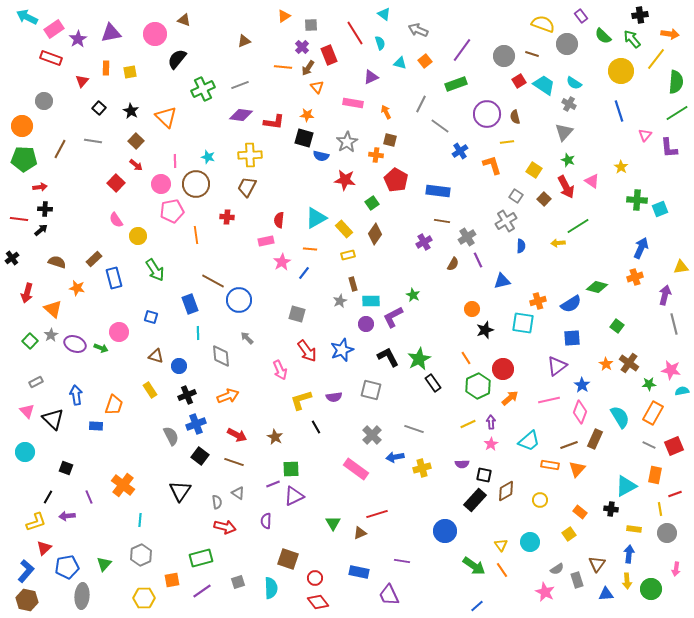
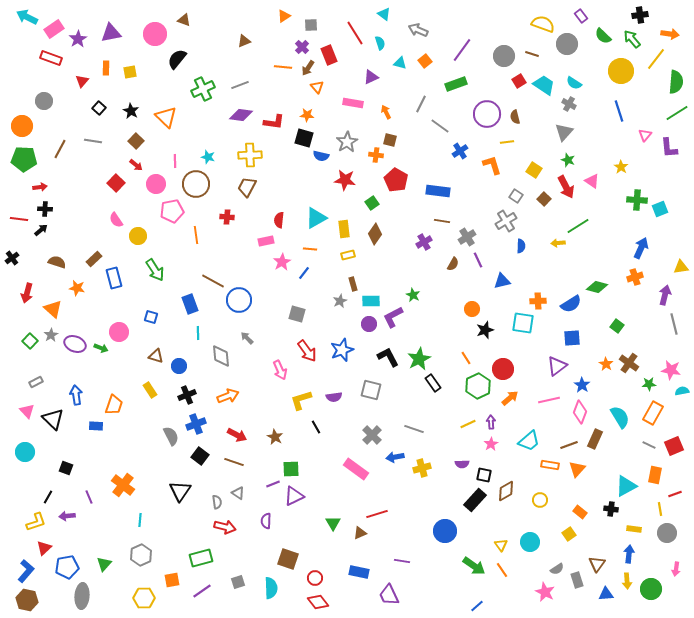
pink circle at (161, 184): moved 5 px left
yellow rectangle at (344, 229): rotated 36 degrees clockwise
orange cross at (538, 301): rotated 14 degrees clockwise
purple circle at (366, 324): moved 3 px right
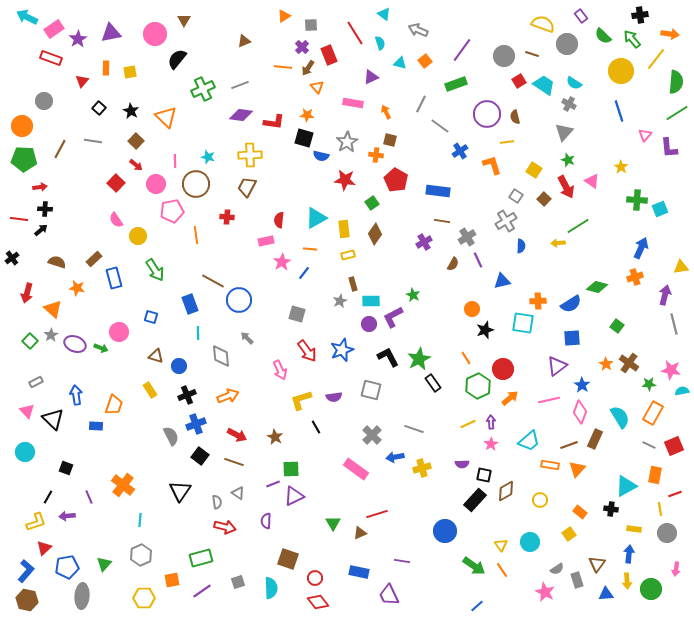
brown triangle at (184, 20): rotated 40 degrees clockwise
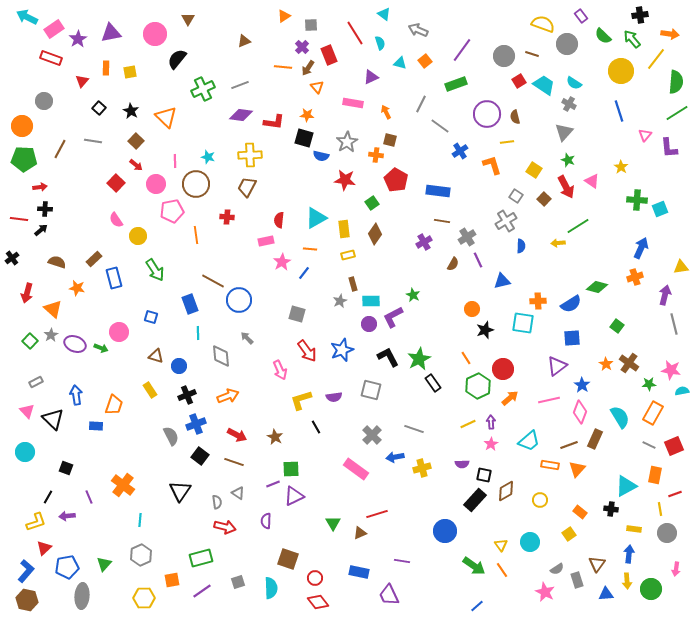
brown triangle at (184, 20): moved 4 px right, 1 px up
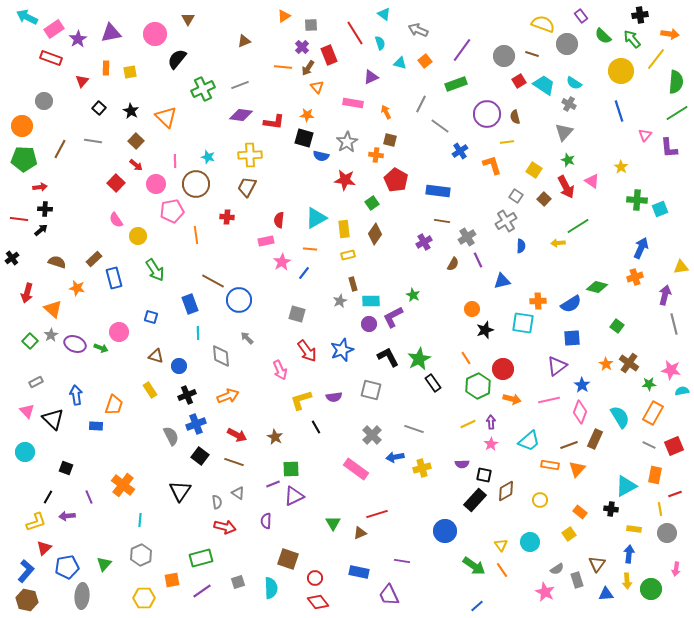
orange arrow at (510, 398): moved 2 px right, 1 px down; rotated 54 degrees clockwise
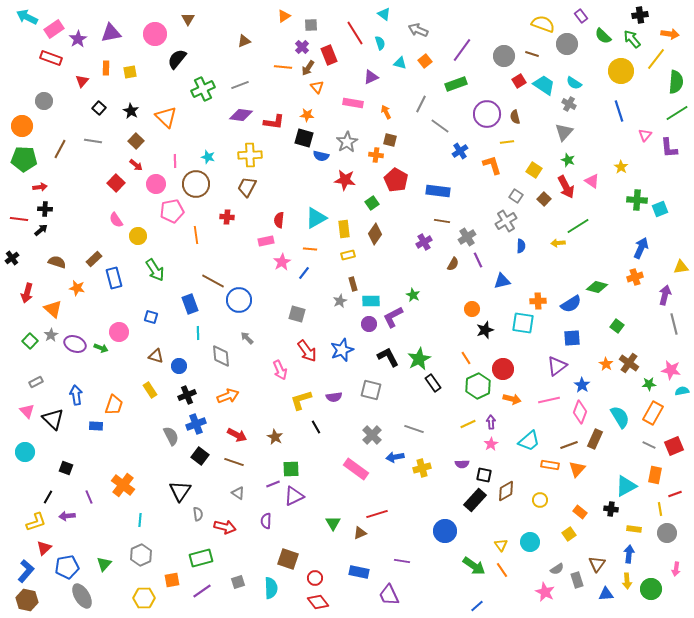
gray semicircle at (217, 502): moved 19 px left, 12 px down
gray ellipse at (82, 596): rotated 35 degrees counterclockwise
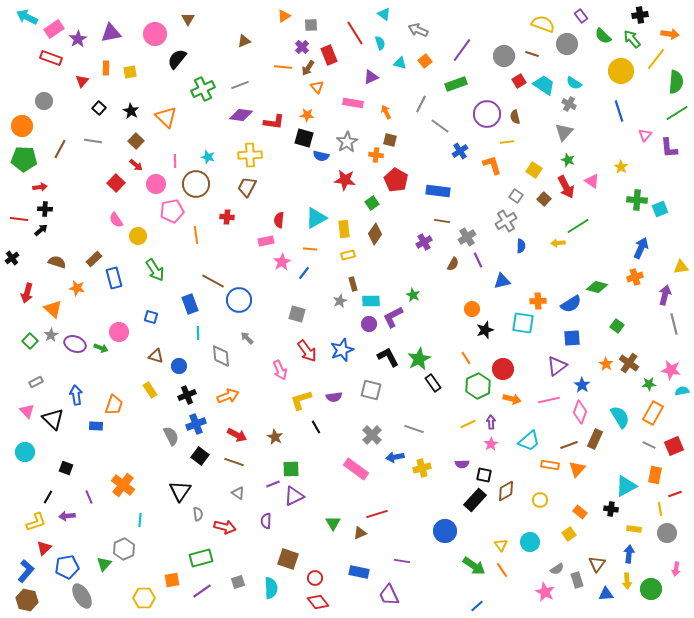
gray hexagon at (141, 555): moved 17 px left, 6 px up
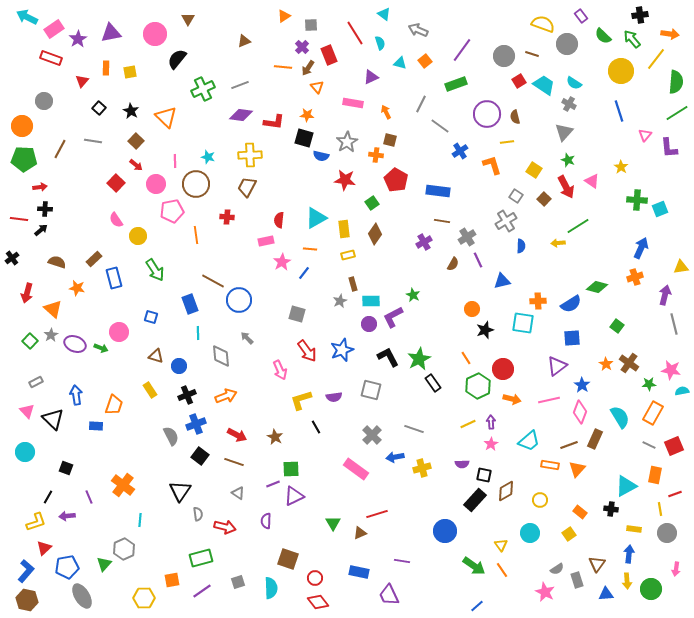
orange arrow at (228, 396): moved 2 px left
cyan circle at (530, 542): moved 9 px up
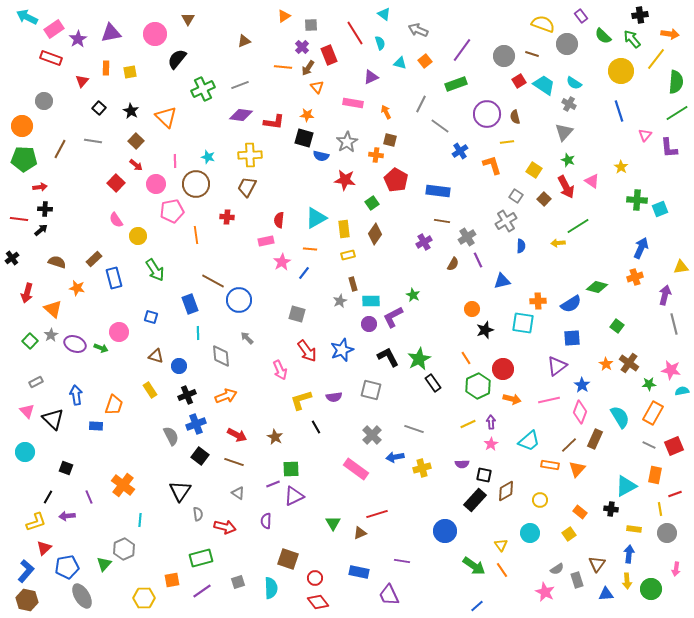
brown line at (569, 445): rotated 24 degrees counterclockwise
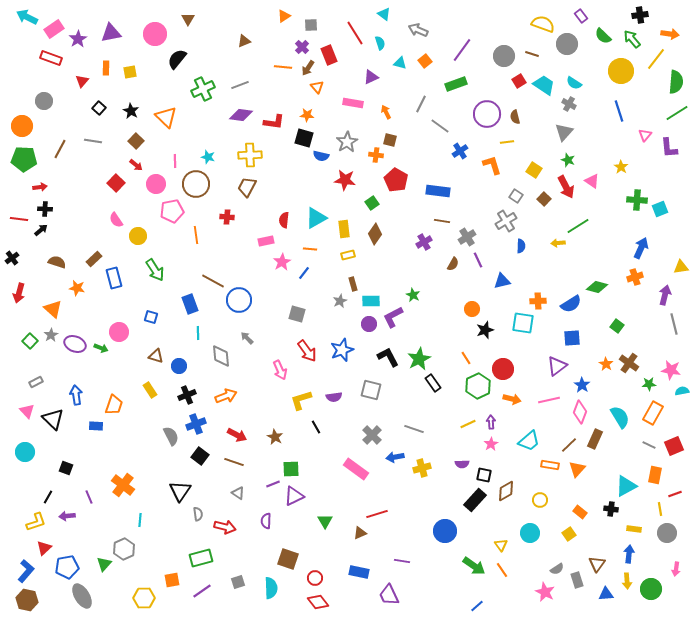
red semicircle at (279, 220): moved 5 px right
red arrow at (27, 293): moved 8 px left
green triangle at (333, 523): moved 8 px left, 2 px up
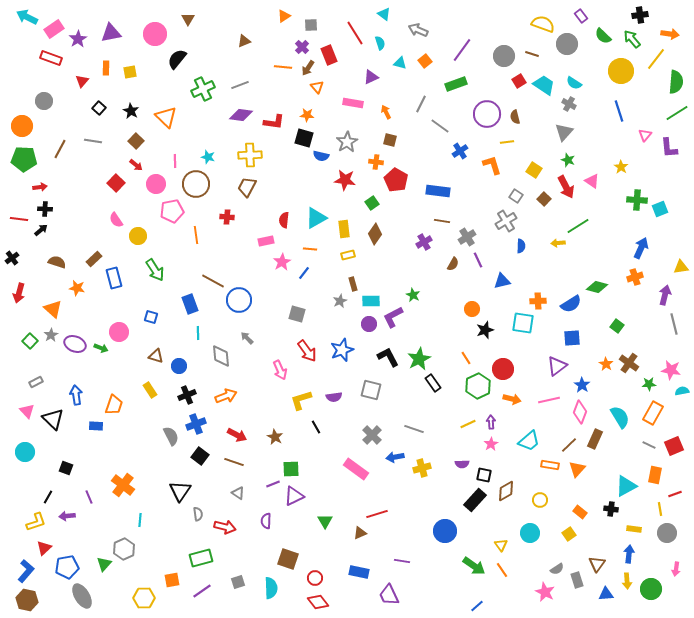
orange cross at (376, 155): moved 7 px down
